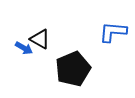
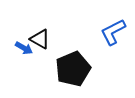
blue L-shape: rotated 32 degrees counterclockwise
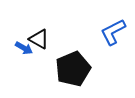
black triangle: moved 1 px left
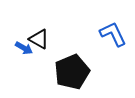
blue L-shape: moved 2 px down; rotated 92 degrees clockwise
black pentagon: moved 1 px left, 3 px down
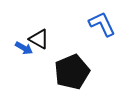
blue L-shape: moved 11 px left, 10 px up
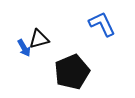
black triangle: rotated 45 degrees counterclockwise
blue arrow: rotated 30 degrees clockwise
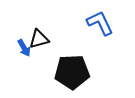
blue L-shape: moved 2 px left, 1 px up
black pentagon: rotated 20 degrees clockwise
